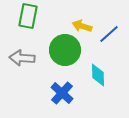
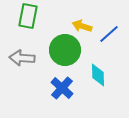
blue cross: moved 5 px up
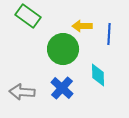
green rectangle: rotated 65 degrees counterclockwise
yellow arrow: rotated 18 degrees counterclockwise
blue line: rotated 45 degrees counterclockwise
green circle: moved 2 px left, 1 px up
gray arrow: moved 34 px down
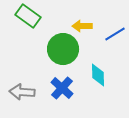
blue line: moved 6 px right; rotated 55 degrees clockwise
